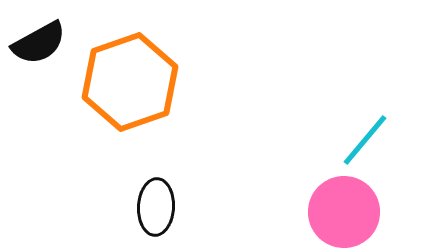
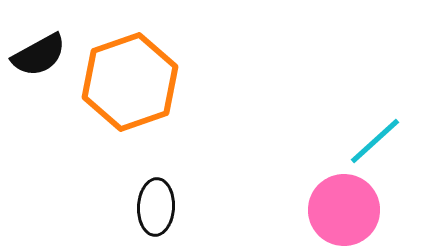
black semicircle: moved 12 px down
cyan line: moved 10 px right, 1 px down; rotated 8 degrees clockwise
pink circle: moved 2 px up
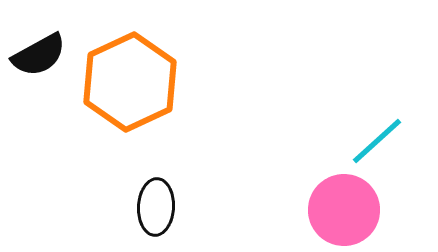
orange hexagon: rotated 6 degrees counterclockwise
cyan line: moved 2 px right
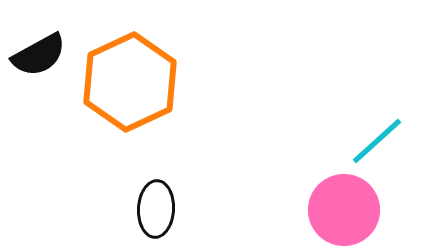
black ellipse: moved 2 px down
